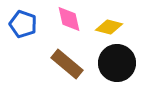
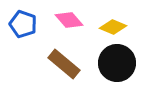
pink diamond: moved 1 px down; rotated 28 degrees counterclockwise
yellow diamond: moved 4 px right; rotated 8 degrees clockwise
brown rectangle: moved 3 px left
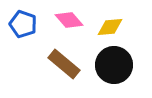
yellow diamond: moved 3 px left; rotated 28 degrees counterclockwise
black circle: moved 3 px left, 2 px down
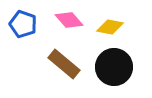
yellow diamond: rotated 16 degrees clockwise
black circle: moved 2 px down
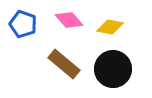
black circle: moved 1 px left, 2 px down
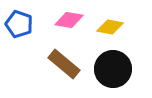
pink diamond: rotated 40 degrees counterclockwise
blue pentagon: moved 4 px left
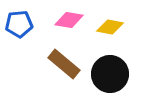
blue pentagon: rotated 24 degrees counterclockwise
black circle: moved 3 px left, 5 px down
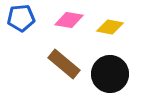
blue pentagon: moved 2 px right, 6 px up
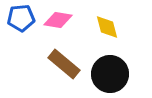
pink diamond: moved 11 px left
yellow diamond: moved 3 px left; rotated 64 degrees clockwise
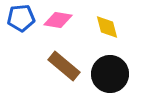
brown rectangle: moved 2 px down
